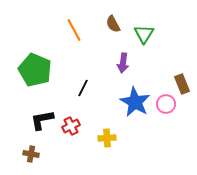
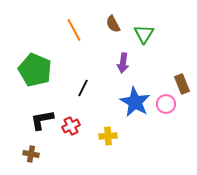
yellow cross: moved 1 px right, 2 px up
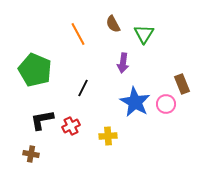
orange line: moved 4 px right, 4 px down
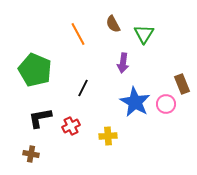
black L-shape: moved 2 px left, 2 px up
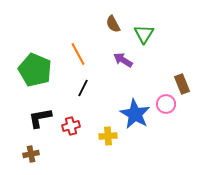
orange line: moved 20 px down
purple arrow: moved 3 px up; rotated 114 degrees clockwise
blue star: moved 12 px down
red cross: rotated 12 degrees clockwise
brown cross: rotated 21 degrees counterclockwise
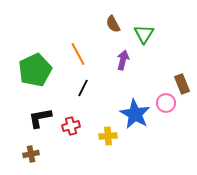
purple arrow: rotated 72 degrees clockwise
green pentagon: rotated 24 degrees clockwise
pink circle: moved 1 px up
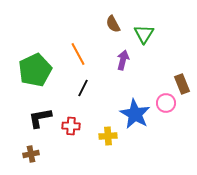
red cross: rotated 18 degrees clockwise
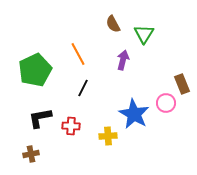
blue star: moved 1 px left
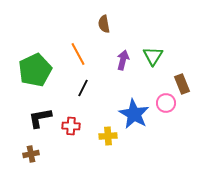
brown semicircle: moved 9 px left; rotated 18 degrees clockwise
green triangle: moved 9 px right, 22 px down
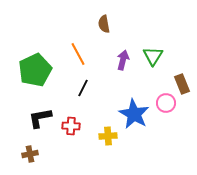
brown cross: moved 1 px left
